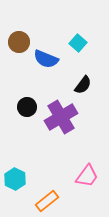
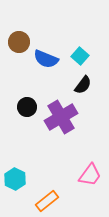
cyan square: moved 2 px right, 13 px down
pink trapezoid: moved 3 px right, 1 px up
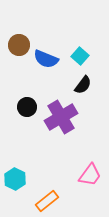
brown circle: moved 3 px down
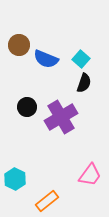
cyan square: moved 1 px right, 3 px down
black semicircle: moved 1 px right, 2 px up; rotated 18 degrees counterclockwise
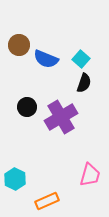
pink trapezoid: rotated 20 degrees counterclockwise
orange rectangle: rotated 15 degrees clockwise
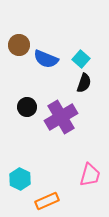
cyan hexagon: moved 5 px right
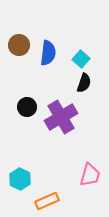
blue semicircle: moved 2 px right, 6 px up; rotated 105 degrees counterclockwise
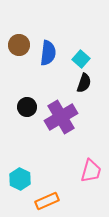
pink trapezoid: moved 1 px right, 4 px up
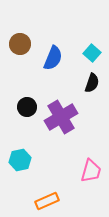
brown circle: moved 1 px right, 1 px up
blue semicircle: moved 5 px right, 5 px down; rotated 15 degrees clockwise
cyan square: moved 11 px right, 6 px up
black semicircle: moved 8 px right
cyan hexagon: moved 19 px up; rotated 20 degrees clockwise
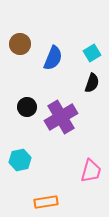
cyan square: rotated 18 degrees clockwise
orange rectangle: moved 1 px left, 1 px down; rotated 15 degrees clockwise
